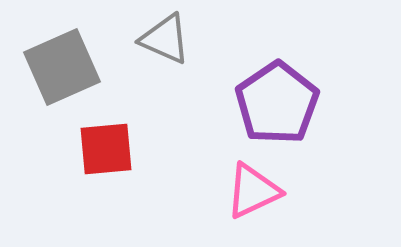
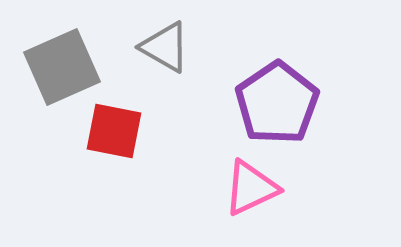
gray triangle: moved 8 px down; rotated 6 degrees clockwise
red square: moved 8 px right, 18 px up; rotated 16 degrees clockwise
pink triangle: moved 2 px left, 3 px up
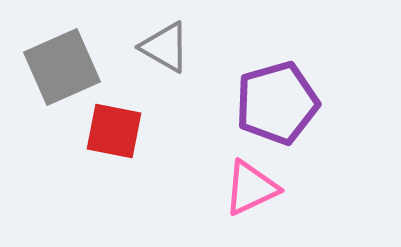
purple pentagon: rotated 18 degrees clockwise
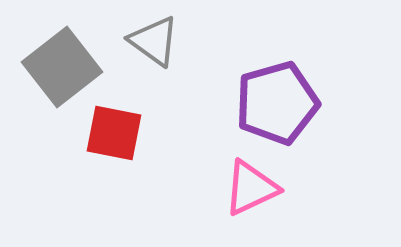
gray triangle: moved 11 px left, 6 px up; rotated 6 degrees clockwise
gray square: rotated 14 degrees counterclockwise
red square: moved 2 px down
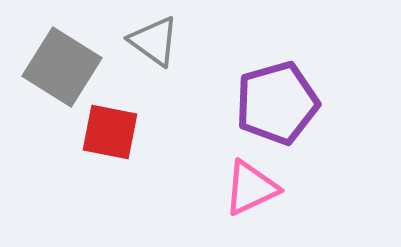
gray square: rotated 20 degrees counterclockwise
red square: moved 4 px left, 1 px up
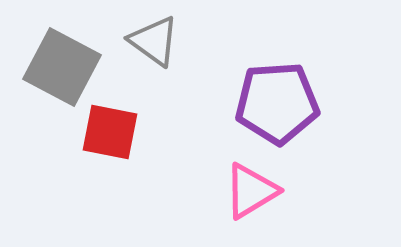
gray square: rotated 4 degrees counterclockwise
purple pentagon: rotated 12 degrees clockwise
pink triangle: moved 3 px down; rotated 6 degrees counterclockwise
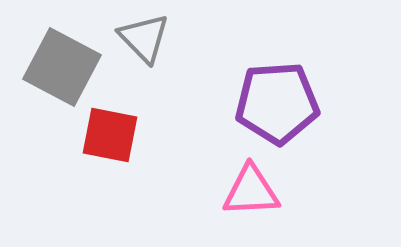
gray triangle: moved 10 px left, 3 px up; rotated 10 degrees clockwise
red square: moved 3 px down
pink triangle: rotated 28 degrees clockwise
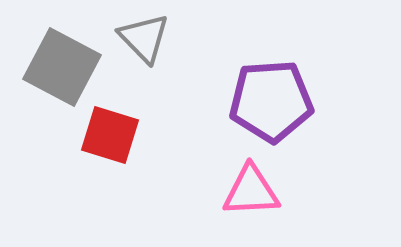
purple pentagon: moved 6 px left, 2 px up
red square: rotated 6 degrees clockwise
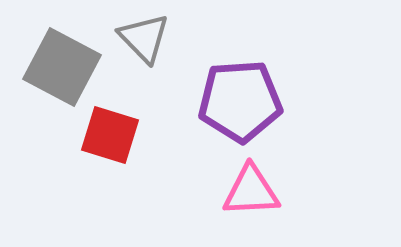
purple pentagon: moved 31 px left
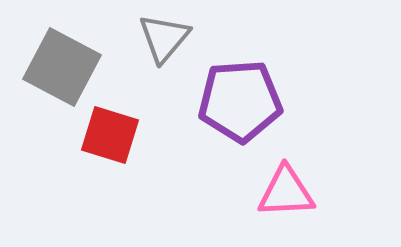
gray triangle: moved 20 px right; rotated 24 degrees clockwise
pink triangle: moved 35 px right, 1 px down
